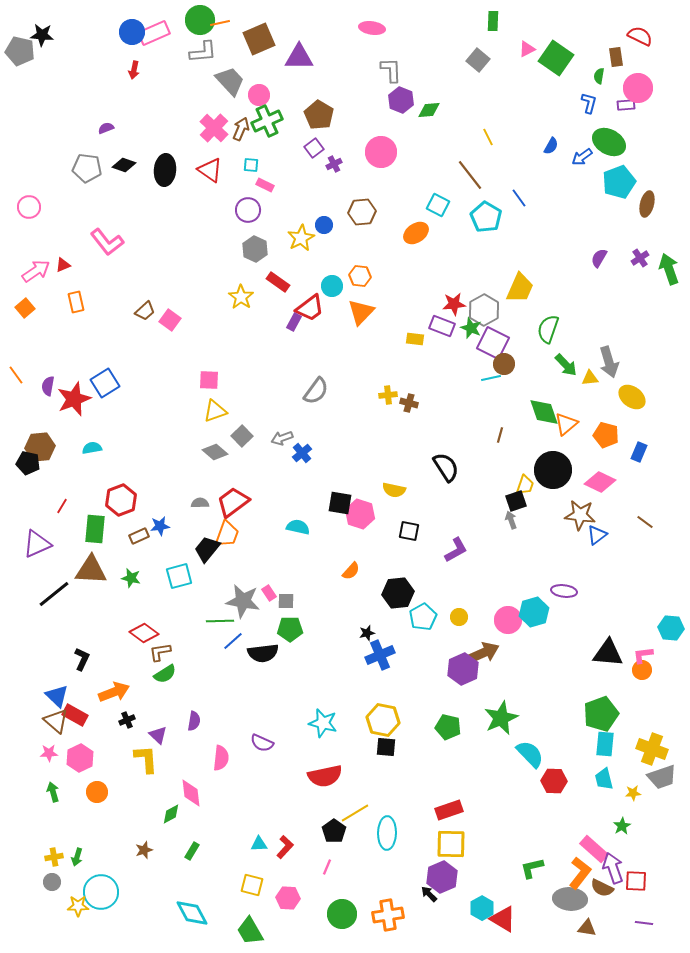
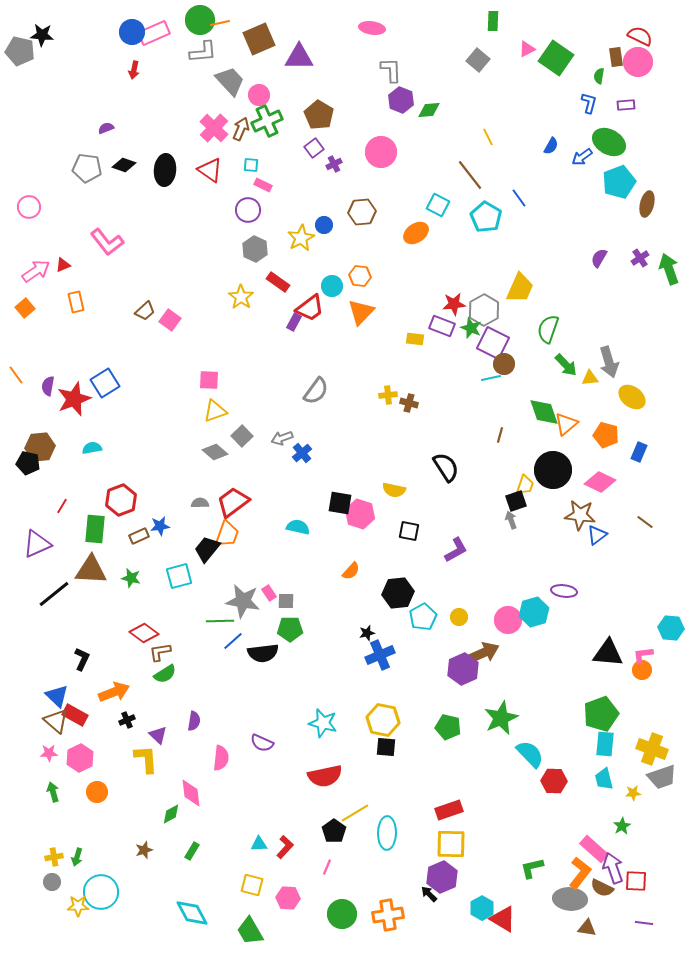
pink circle at (638, 88): moved 26 px up
pink rectangle at (265, 185): moved 2 px left
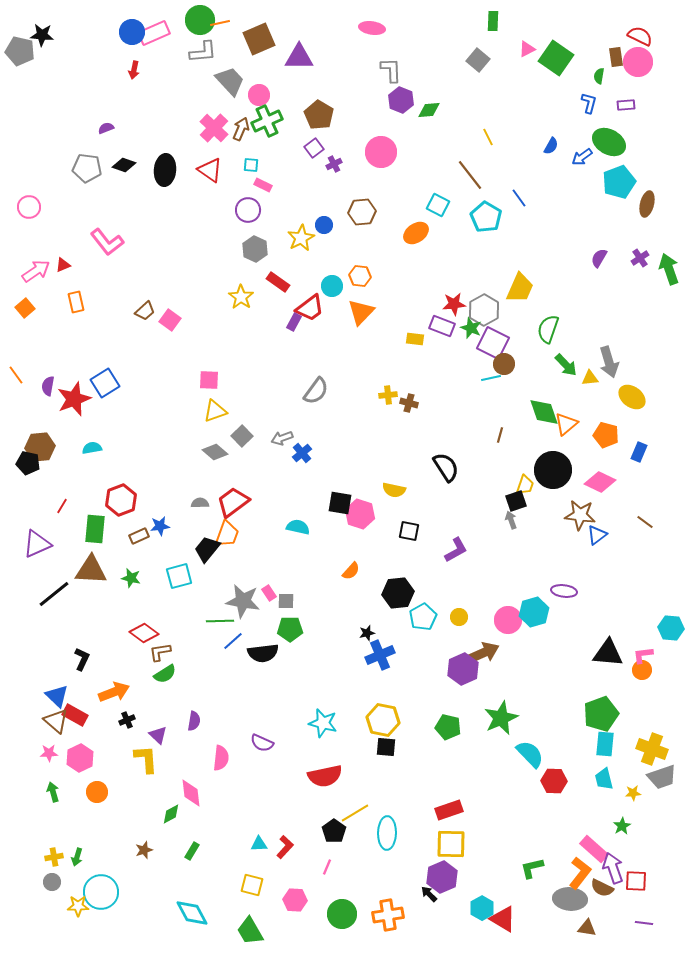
pink hexagon at (288, 898): moved 7 px right, 2 px down
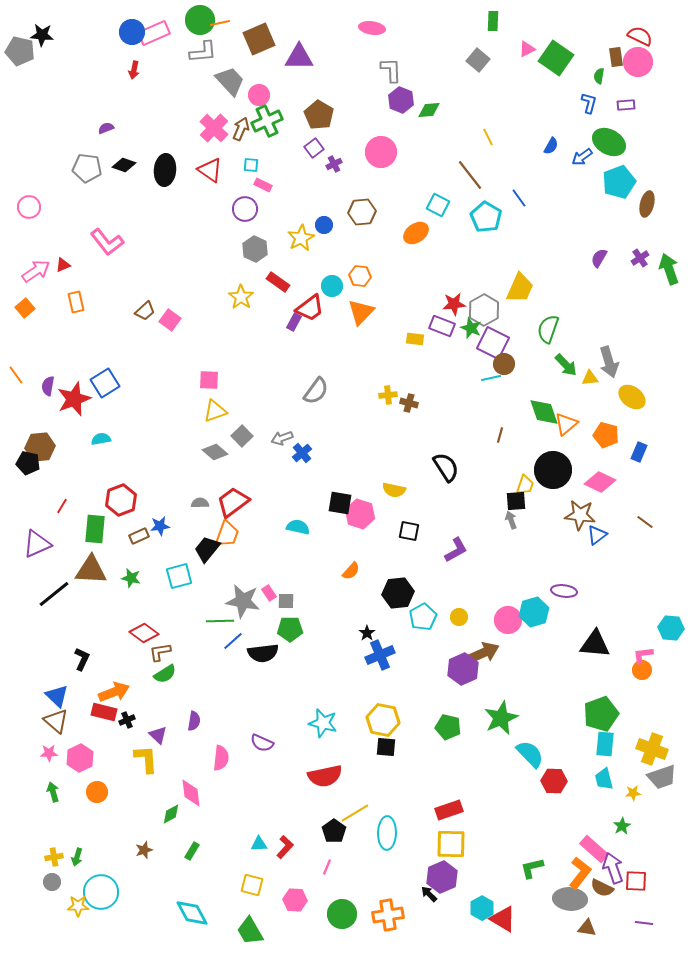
purple circle at (248, 210): moved 3 px left, 1 px up
cyan semicircle at (92, 448): moved 9 px right, 9 px up
black square at (516, 501): rotated 15 degrees clockwise
black star at (367, 633): rotated 21 degrees counterclockwise
black triangle at (608, 653): moved 13 px left, 9 px up
red rectangle at (75, 715): moved 29 px right, 3 px up; rotated 15 degrees counterclockwise
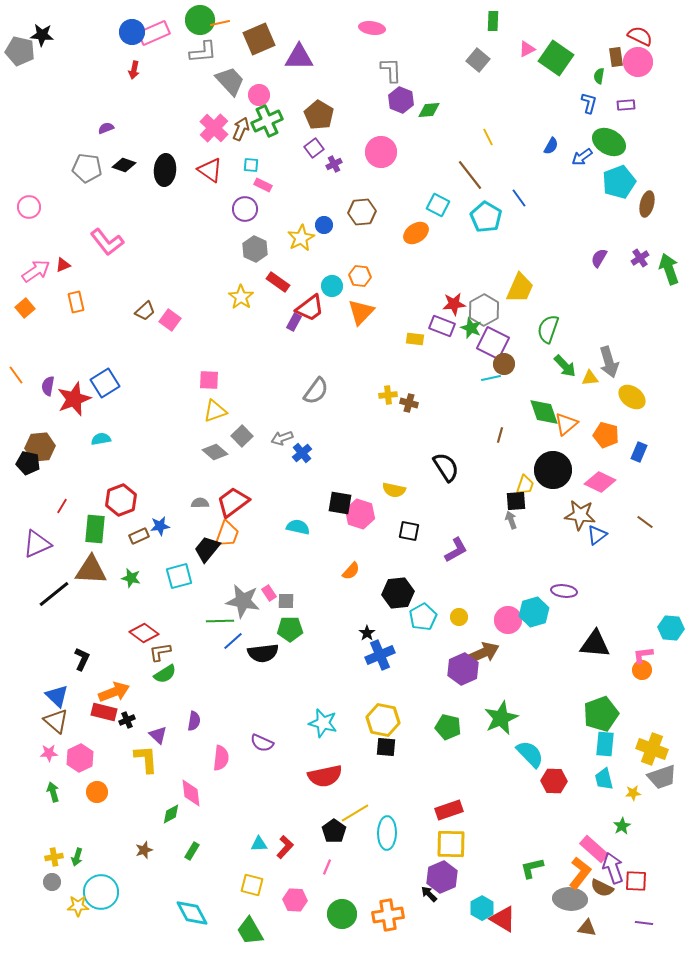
green arrow at (566, 365): moved 1 px left, 1 px down
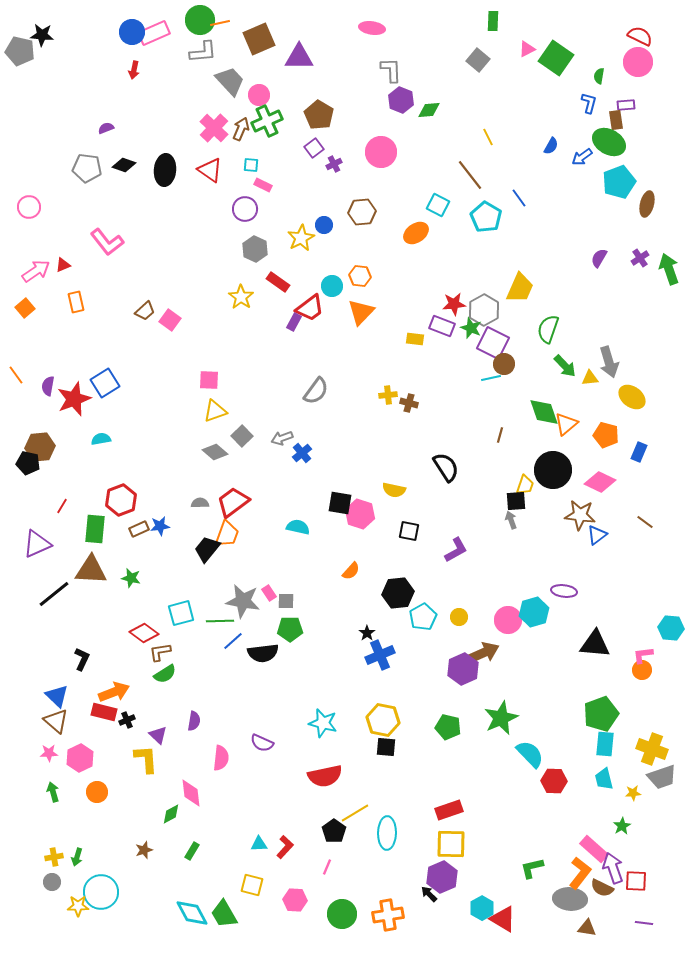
brown rectangle at (616, 57): moved 63 px down
brown rectangle at (139, 536): moved 7 px up
cyan square at (179, 576): moved 2 px right, 37 px down
green trapezoid at (250, 931): moved 26 px left, 17 px up
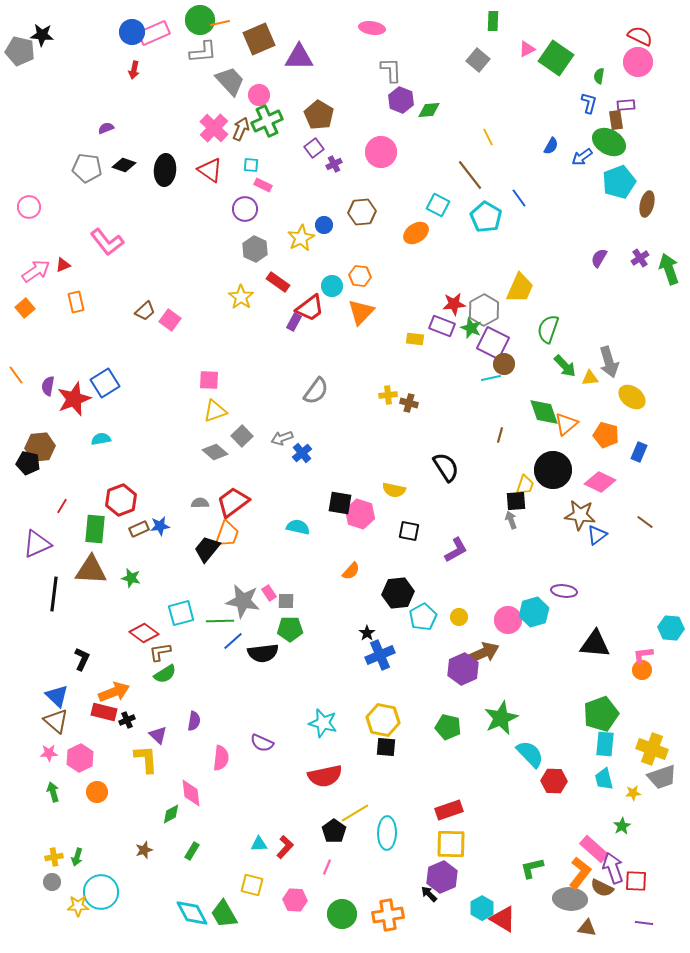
black line at (54, 594): rotated 44 degrees counterclockwise
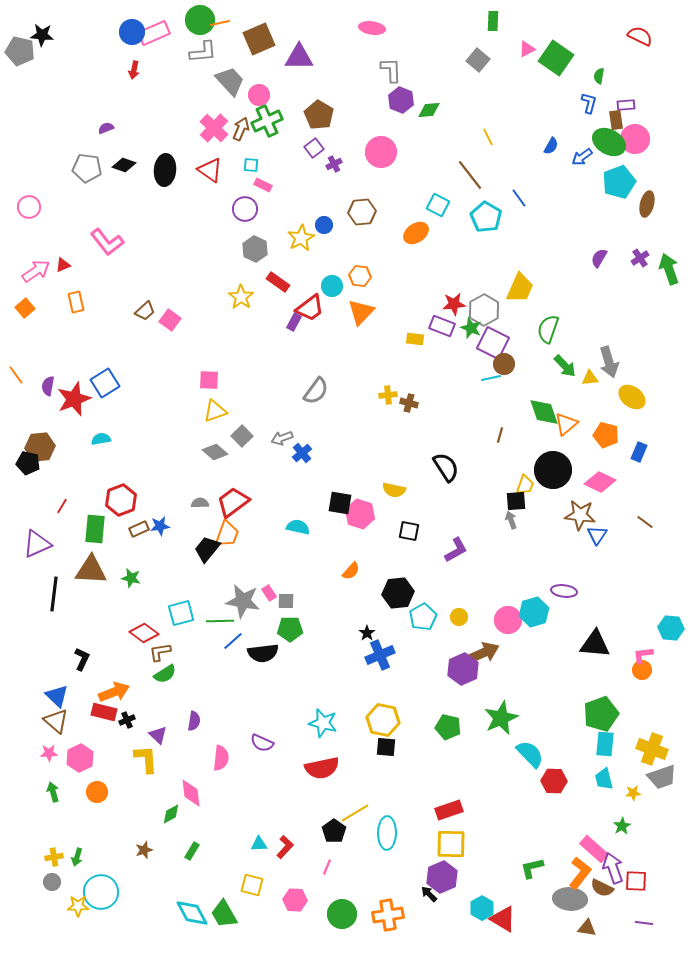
pink circle at (638, 62): moved 3 px left, 77 px down
blue triangle at (597, 535): rotated 20 degrees counterclockwise
red semicircle at (325, 776): moved 3 px left, 8 px up
